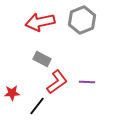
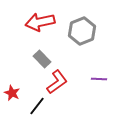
gray hexagon: moved 11 px down
gray rectangle: rotated 18 degrees clockwise
purple line: moved 12 px right, 3 px up
red star: rotated 28 degrees clockwise
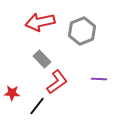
red star: rotated 21 degrees counterclockwise
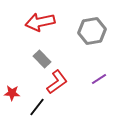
gray hexagon: moved 10 px right; rotated 12 degrees clockwise
purple line: rotated 35 degrees counterclockwise
black line: moved 1 px down
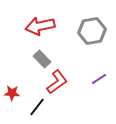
red arrow: moved 4 px down
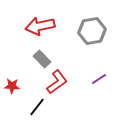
red star: moved 7 px up
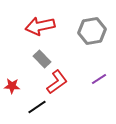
black line: rotated 18 degrees clockwise
